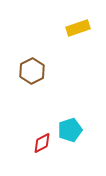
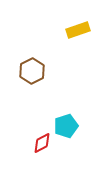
yellow rectangle: moved 2 px down
cyan pentagon: moved 4 px left, 4 px up
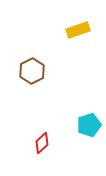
cyan pentagon: moved 23 px right, 1 px up
red diamond: rotated 15 degrees counterclockwise
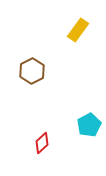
yellow rectangle: rotated 35 degrees counterclockwise
cyan pentagon: rotated 10 degrees counterclockwise
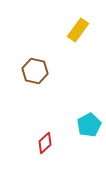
brown hexagon: moved 3 px right; rotated 20 degrees counterclockwise
red diamond: moved 3 px right
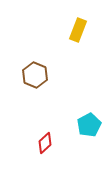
yellow rectangle: rotated 15 degrees counterclockwise
brown hexagon: moved 4 px down; rotated 10 degrees clockwise
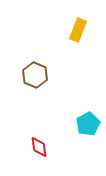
cyan pentagon: moved 1 px left, 1 px up
red diamond: moved 6 px left, 4 px down; rotated 55 degrees counterclockwise
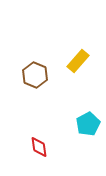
yellow rectangle: moved 31 px down; rotated 20 degrees clockwise
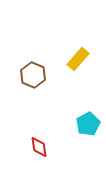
yellow rectangle: moved 2 px up
brown hexagon: moved 2 px left
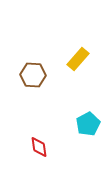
brown hexagon: rotated 20 degrees counterclockwise
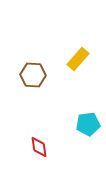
cyan pentagon: rotated 20 degrees clockwise
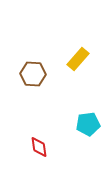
brown hexagon: moved 1 px up
